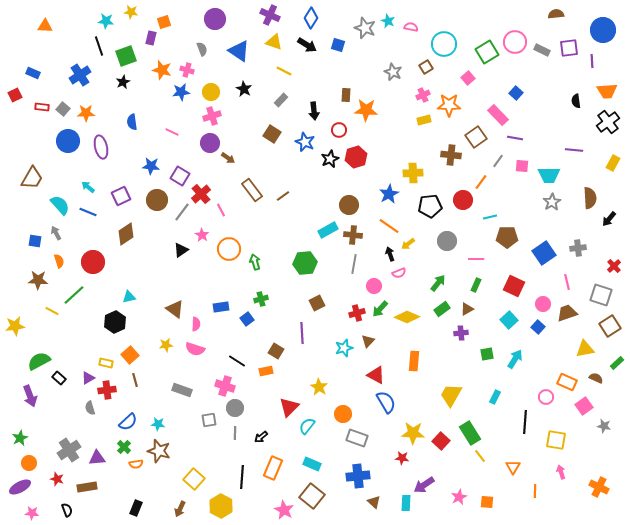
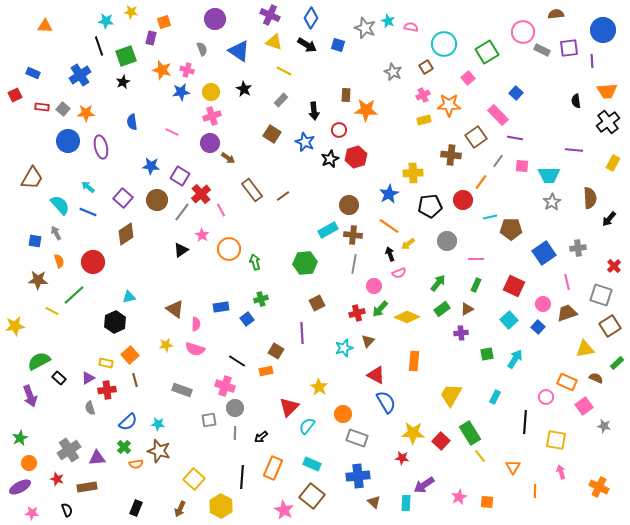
pink circle at (515, 42): moved 8 px right, 10 px up
purple square at (121, 196): moved 2 px right, 2 px down; rotated 24 degrees counterclockwise
brown pentagon at (507, 237): moved 4 px right, 8 px up
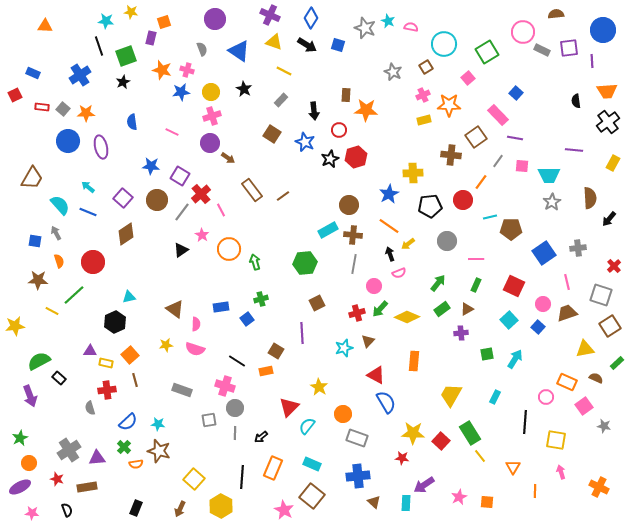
purple triangle at (88, 378): moved 2 px right, 27 px up; rotated 32 degrees clockwise
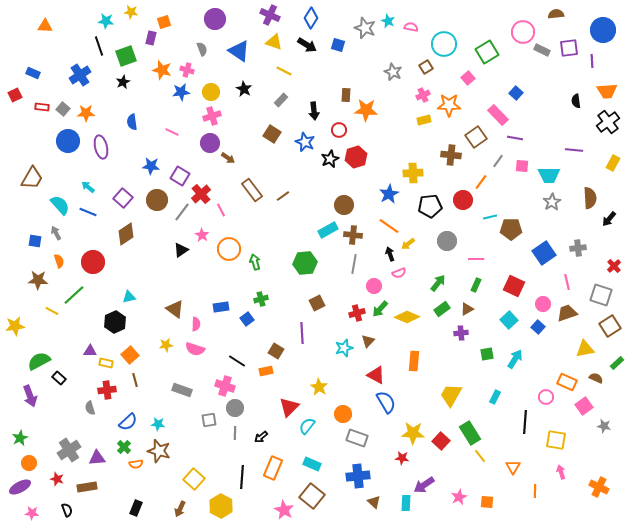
brown circle at (349, 205): moved 5 px left
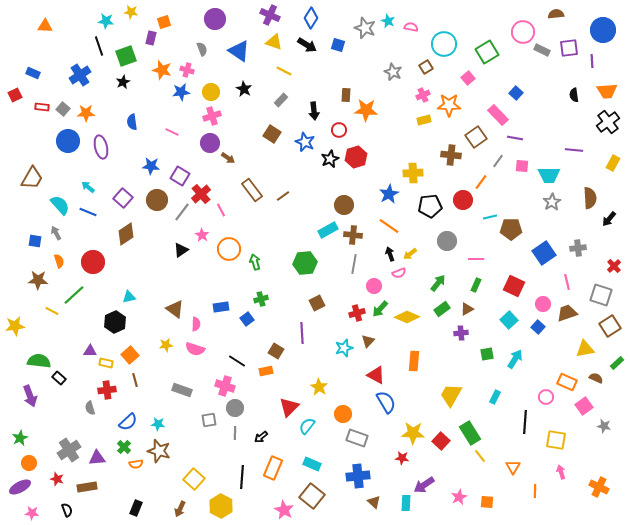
black semicircle at (576, 101): moved 2 px left, 6 px up
yellow arrow at (408, 244): moved 2 px right, 10 px down
green semicircle at (39, 361): rotated 35 degrees clockwise
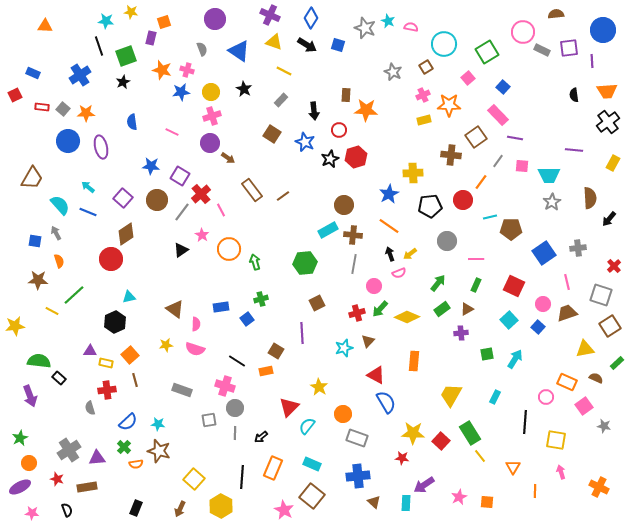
blue square at (516, 93): moved 13 px left, 6 px up
red circle at (93, 262): moved 18 px right, 3 px up
